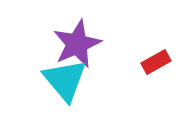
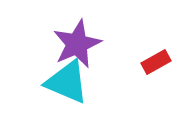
cyan triangle: moved 2 px right, 2 px down; rotated 27 degrees counterclockwise
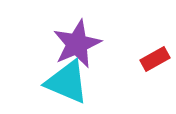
red rectangle: moved 1 px left, 3 px up
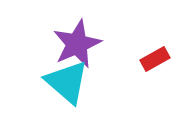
cyan triangle: rotated 18 degrees clockwise
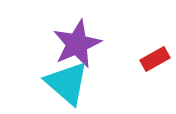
cyan triangle: moved 1 px down
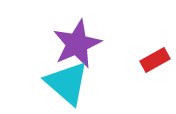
red rectangle: moved 1 px down
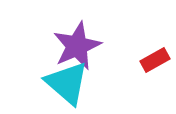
purple star: moved 2 px down
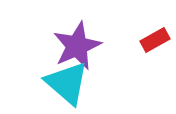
red rectangle: moved 20 px up
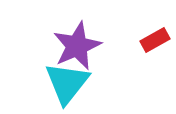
cyan triangle: rotated 27 degrees clockwise
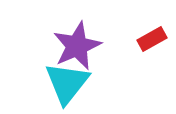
red rectangle: moved 3 px left, 1 px up
